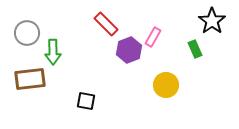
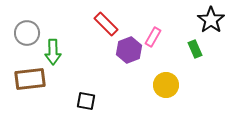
black star: moved 1 px left, 1 px up
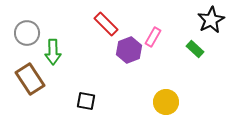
black star: rotated 8 degrees clockwise
green rectangle: rotated 24 degrees counterclockwise
brown rectangle: rotated 64 degrees clockwise
yellow circle: moved 17 px down
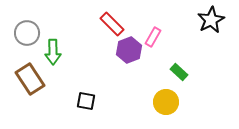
red rectangle: moved 6 px right
green rectangle: moved 16 px left, 23 px down
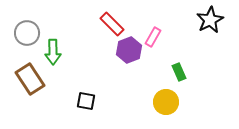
black star: moved 1 px left
green rectangle: rotated 24 degrees clockwise
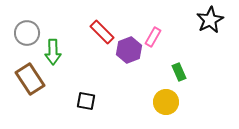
red rectangle: moved 10 px left, 8 px down
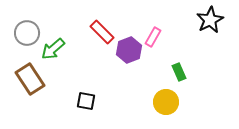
green arrow: moved 3 px up; rotated 50 degrees clockwise
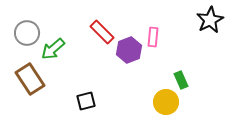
pink rectangle: rotated 24 degrees counterclockwise
green rectangle: moved 2 px right, 8 px down
black square: rotated 24 degrees counterclockwise
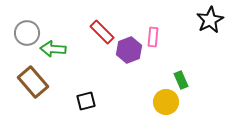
green arrow: rotated 45 degrees clockwise
brown rectangle: moved 3 px right, 3 px down; rotated 8 degrees counterclockwise
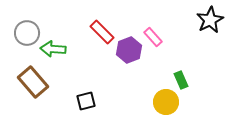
pink rectangle: rotated 48 degrees counterclockwise
